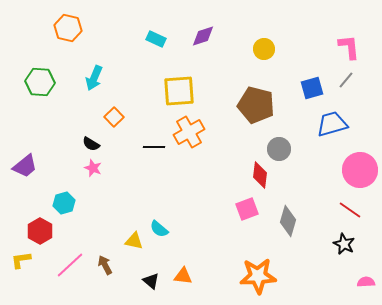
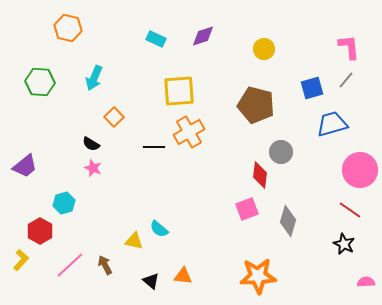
gray circle: moved 2 px right, 3 px down
yellow L-shape: rotated 140 degrees clockwise
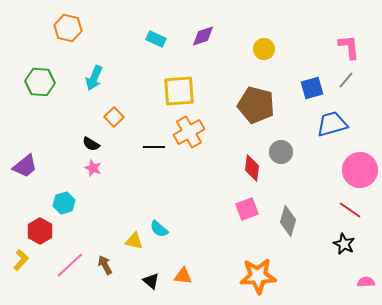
red diamond: moved 8 px left, 7 px up
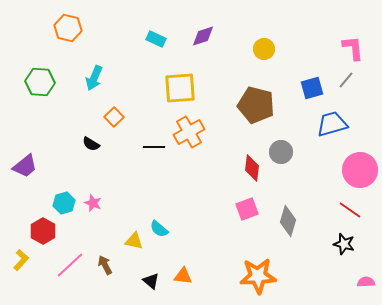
pink L-shape: moved 4 px right, 1 px down
yellow square: moved 1 px right, 3 px up
pink star: moved 35 px down
red hexagon: moved 3 px right
black star: rotated 10 degrees counterclockwise
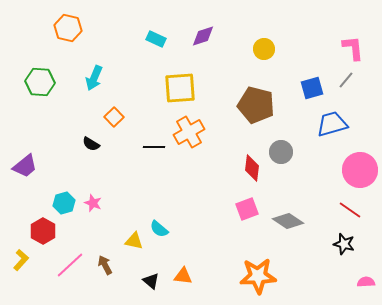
gray diamond: rotated 72 degrees counterclockwise
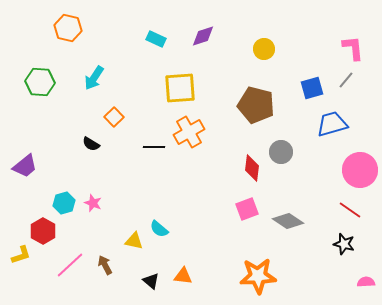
cyan arrow: rotated 10 degrees clockwise
yellow L-shape: moved 5 px up; rotated 30 degrees clockwise
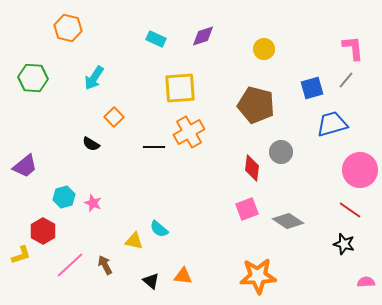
green hexagon: moved 7 px left, 4 px up
cyan hexagon: moved 6 px up
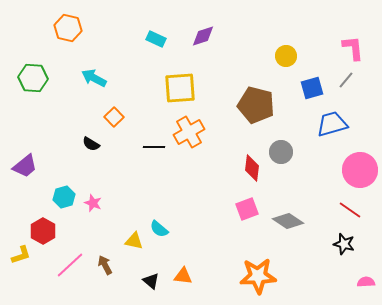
yellow circle: moved 22 px right, 7 px down
cyan arrow: rotated 85 degrees clockwise
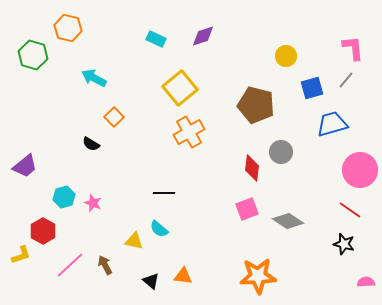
green hexagon: moved 23 px up; rotated 12 degrees clockwise
yellow square: rotated 36 degrees counterclockwise
black line: moved 10 px right, 46 px down
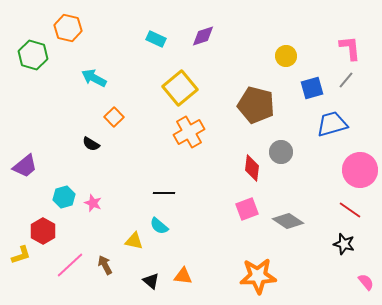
pink L-shape: moved 3 px left
cyan semicircle: moved 3 px up
pink semicircle: rotated 54 degrees clockwise
